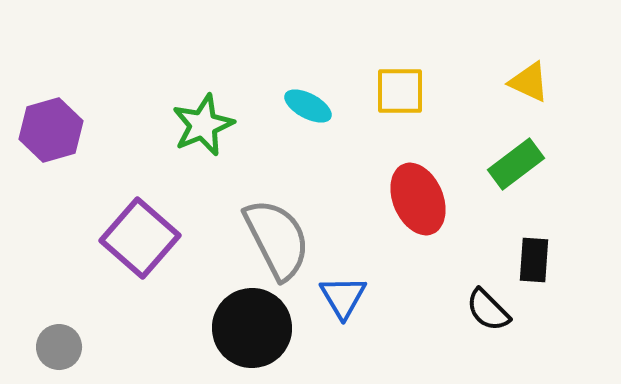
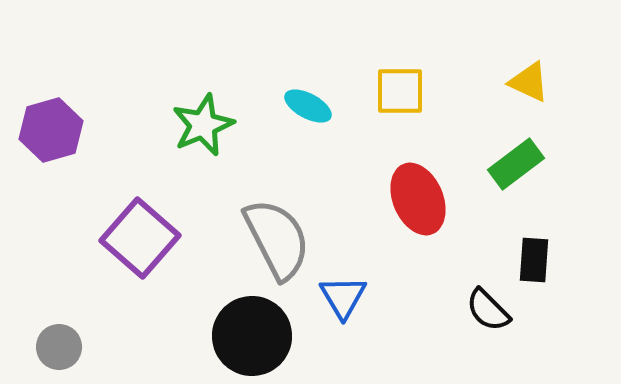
black circle: moved 8 px down
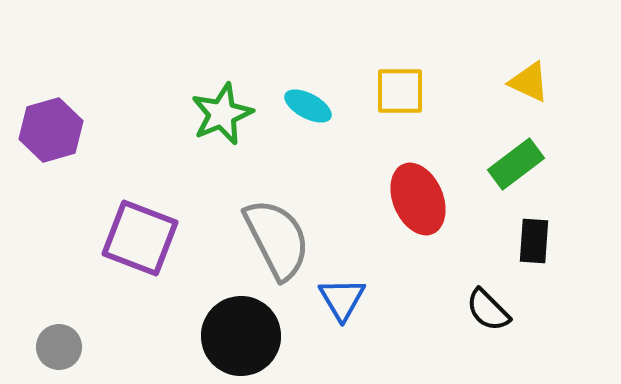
green star: moved 19 px right, 11 px up
purple square: rotated 20 degrees counterclockwise
black rectangle: moved 19 px up
blue triangle: moved 1 px left, 2 px down
black circle: moved 11 px left
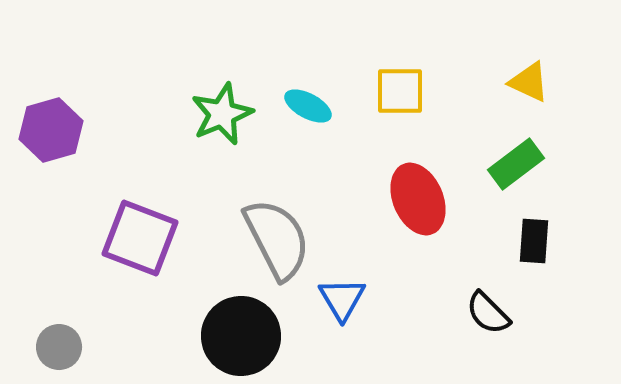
black semicircle: moved 3 px down
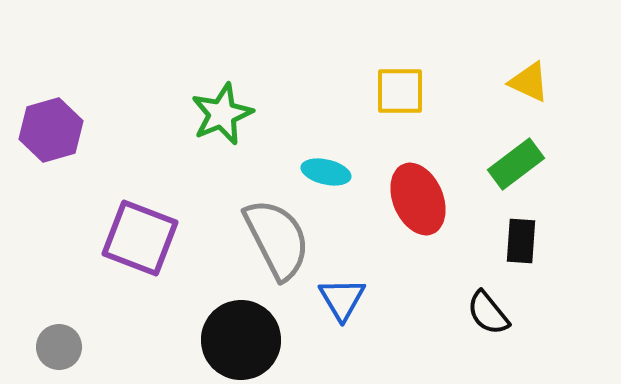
cyan ellipse: moved 18 px right, 66 px down; rotated 15 degrees counterclockwise
black rectangle: moved 13 px left
black semicircle: rotated 6 degrees clockwise
black circle: moved 4 px down
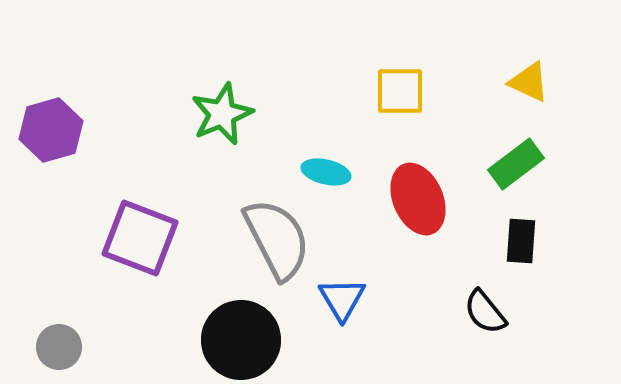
black semicircle: moved 3 px left, 1 px up
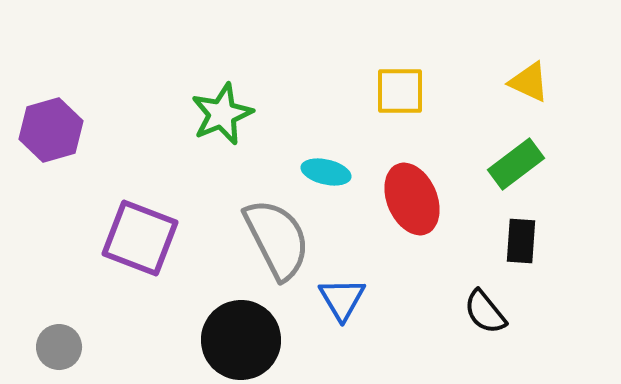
red ellipse: moved 6 px left
